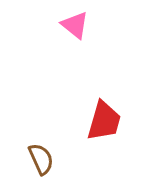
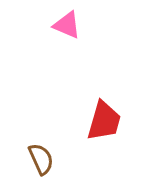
pink triangle: moved 8 px left; rotated 16 degrees counterclockwise
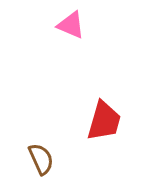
pink triangle: moved 4 px right
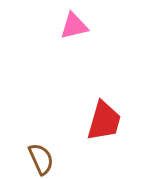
pink triangle: moved 3 px right, 1 px down; rotated 36 degrees counterclockwise
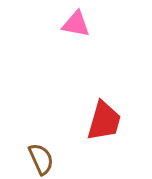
pink triangle: moved 2 px right, 2 px up; rotated 24 degrees clockwise
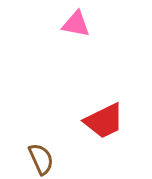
red trapezoid: rotated 48 degrees clockwise
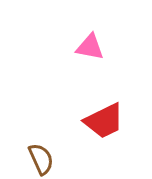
pink triangle: moved 14 px right, 23 px down
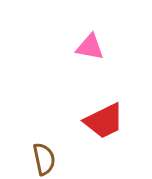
brown semicircle: moved 3 px right; rotated 12 degrees clockwise
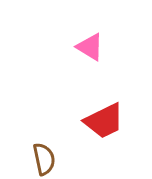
pink triangle: rotated 20 degrees clockwise
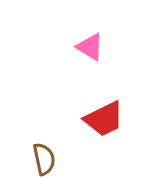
red trapezoid: moved 2 px up
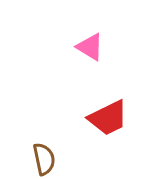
red trapezoid: moved 4 px right, 1 px up
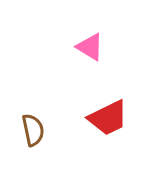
brown semicircle: moved 11 px left, 29 px up
